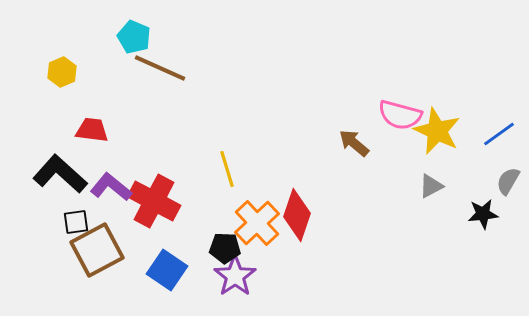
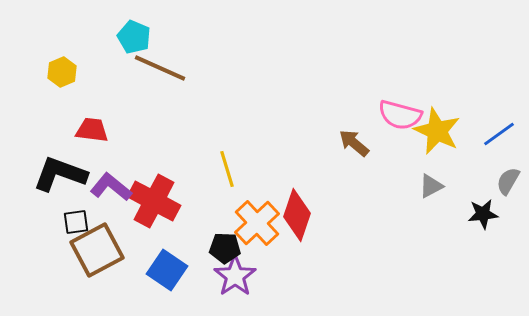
black L-shape: rotated 22 degrees counterclockwise
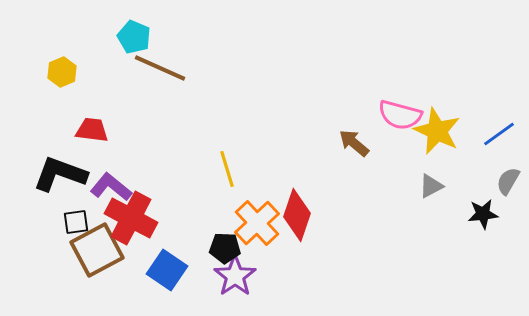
red cross: moved 23 px left, 17 px down
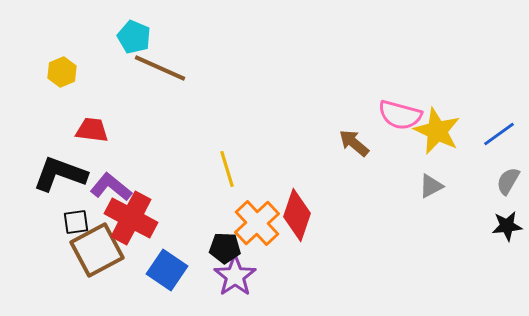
black star: moved 24 px right, 12 px down
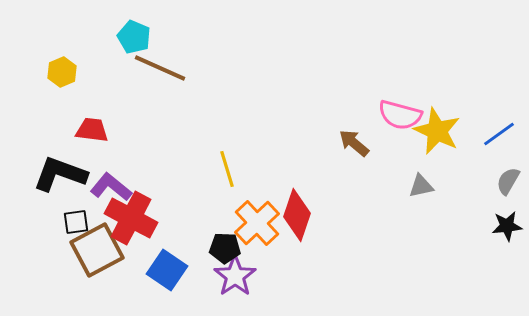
gray triangle: moved 10 px left; rotated 16 degrees clockwise
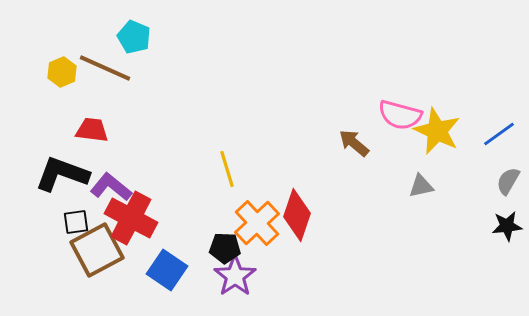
brown line: moved 55 px left
black L-shape: moved 2 px right
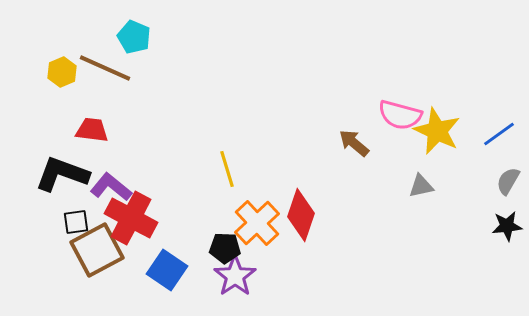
red diamond: moved 4 px right
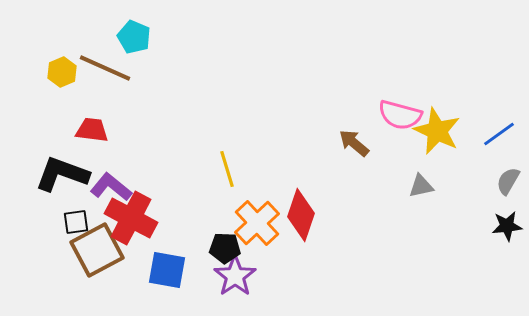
blue square: rotated 24 degrees counterclockwise
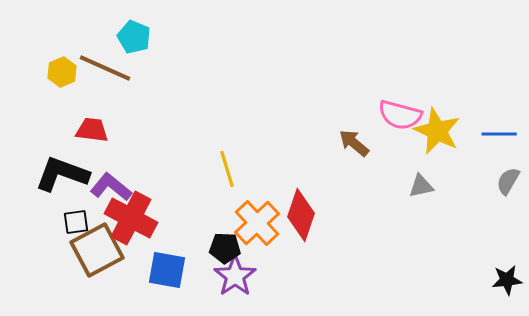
blue line: rotated 36 degrees clockwise
black star: moved 54 px down
